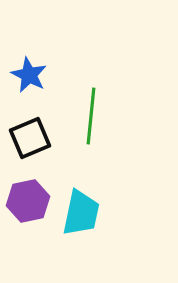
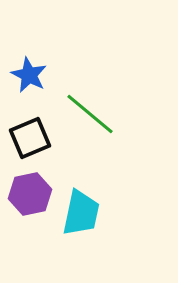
green line: moved 1 px left, 2 px up; rotated 56 degrees counterclockwise
purple hexagon: moved 2 px right, 7 px up
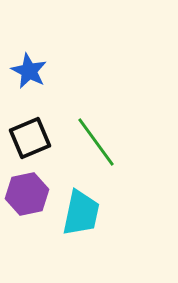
blue star: moved 4 px up
green line: moved 6 px right, 28 px down; rotated 14 degrees clockwise
purple hexagon: moved 3 px left
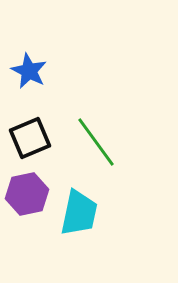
cyan trapezoid: moved 2 px left
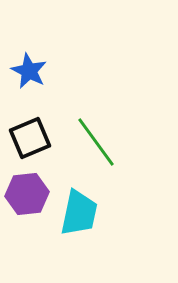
purple hexagon: rotated 6 degrees clockwise
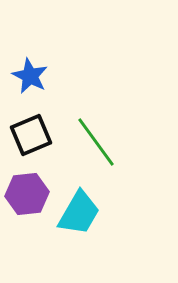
blue star: moved 1 px right, 5 px down
black square: moved 1 px right, 3 px up
cyan trapezoid: rotated 18 degrees clockwise
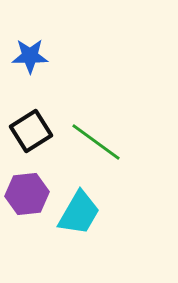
blue star: moved 20 px up; rotated 27 degrees counterclockwise
black square: moved 4 px up; rotated 9 degrees counterclockwise
green line: rotated 18 degrees counterclockwise
